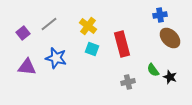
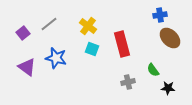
purple triangle: rotated 30 degrees clockwise
black star: moved 2 px left, 11 px down; rotated 16 degrees counterclockwise
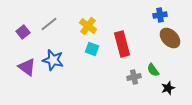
purple square: moved 1 px up
blue star: moved 3 px left, 2 px down
gray cross: moved 6 px right, 5 px up
black star: rotated 24 degrees counterclockwise
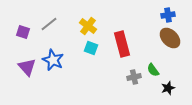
blue cross: moved 8 px right
purple square: rotated 32 degrees counterclockwise
cyan square: moved 1 px left, 1 px up
blue star: rotated 10 degrees clockwise
purple triangle: rotated 12 degrees clockwise
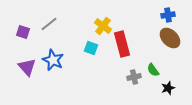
yellow cross: moved 15 px right
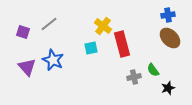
cyan square: rotated 32 degrees counterclockwise
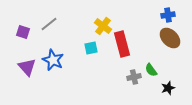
green semicircle: moved 2 px left
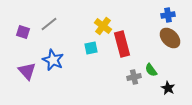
purple triangle: moved 4 px down
black star: rotated 24 degrees counterclockwise
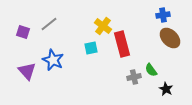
blue cross: moved 5 px left
black star: moved 2 px left, 1 px down
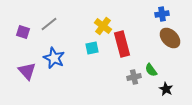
blue cross: moved 1 px left, 1 px up
cyan square: moved 1 px right
blue star: moved 1 px right, 2 px up
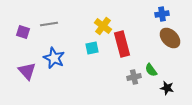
gray line: rotated 30 degrees clockwise
black star: moved 1 px right, 1 px up; rotated 16 degrees counterclockwise
